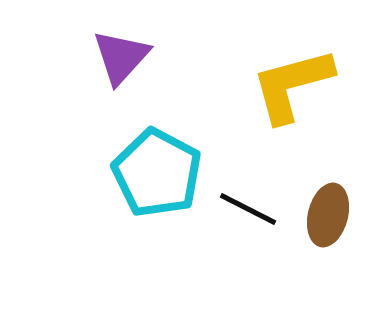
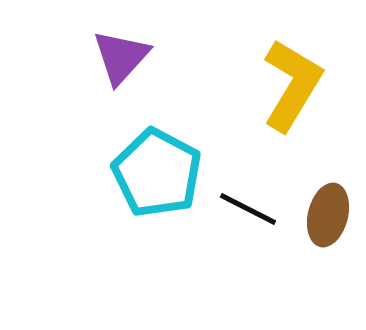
yellow L-shape: rotated 136 degrees clockwise
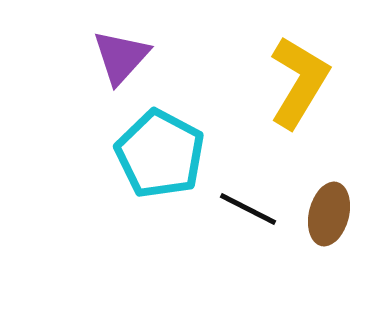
yellow L-shape: moved 7 px right, 3 px up
cyan pentagon: moved 3 px right, 19 px up
brown ellipse: moved 1 px right, 1 px up
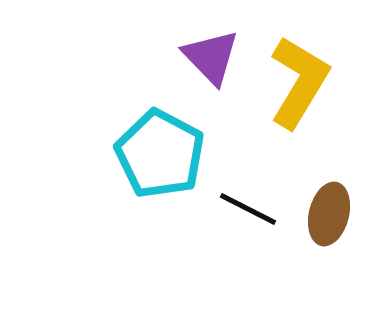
purple triangle: moved 90 px right; rotated 26 degrees counterclockwise
